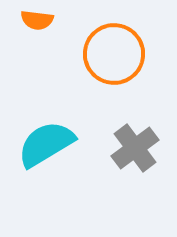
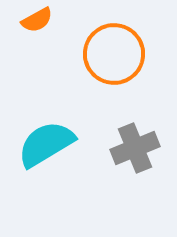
orange semicircle: rotated 36 degrees counterclockwise
gray cross: rotated 15 degrees clockwise
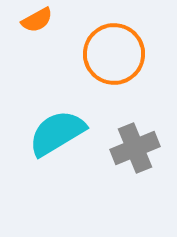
cyan semicircle: moved 11 px right, 11 px up
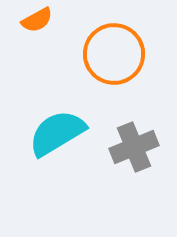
gray cross: moved 1 px left, 1 px up
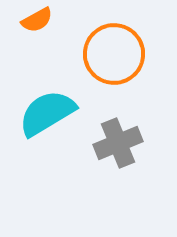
cyan semicircle: moved 10 px left, 20 px up
gray cross: moved 16 px left, 4 px up
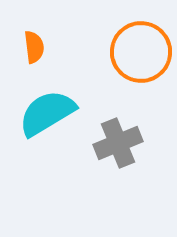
orange semicircle: moved 3 px left, 27 px down; rotated 68 degrees counterclockwise
orange circle: moved 27 px right, 2 px up
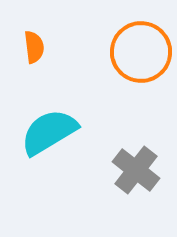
cyan semicircle: moved 2 px right, 19 px down
gray cross: moved 18 px right, 27 px down; rotated 30 degrees counterclockwise
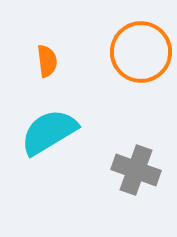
orange semicircle: moved 13 px right, 14 px down
gray cross: rotated 18 degrees counterclockwise
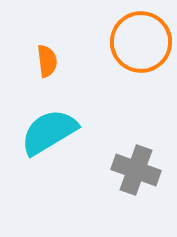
orange circle: moved 10 px up
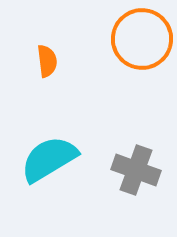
orange circle: moved 1 px right, 3 px up
cyan semicircle: moved 27 px down
